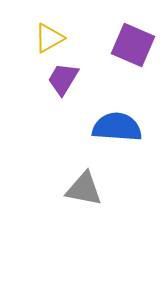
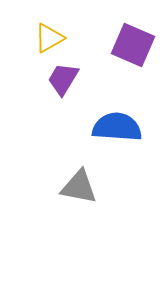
gray triangle: moved 5 px left, 2 px up
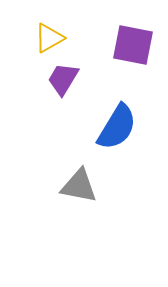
purple square: rotated 12 degrees counterclockwise
blue semicircle: rotated 117 degrees clockwise
gray triangle: moved 1 px up
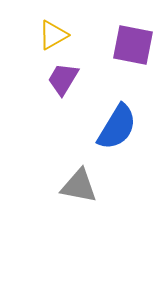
yellow triangle: moved 4 px right, 3 px up
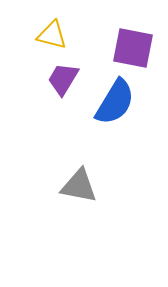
yellow triangle: moved 1 px left; rotated 44 degrees clockwise
purple square: moved 3 px down
blue semicircle: moved 2 px left, 25 px up
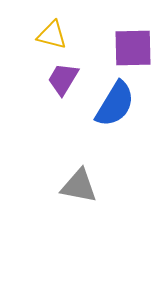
purple square: rotated 12 degrees counterclockwise
blue semicircle: moved 2 px down
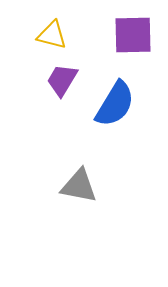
purple square: moved 13 px up
purple trapezoid: moved 1 px left, 1 px down
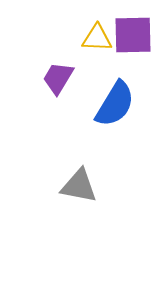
yellow triangle: moved 45 px right, 3 px down; rotated 12 degrees counterclockwise
purple trapezoid: moved 4 px left, 2 px up
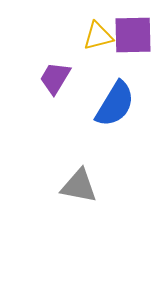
yellow triangle: moved 1 px right, 2 px up; rotated 16 degrees counterclockwise
purple trapezoid: moved 3 px left
